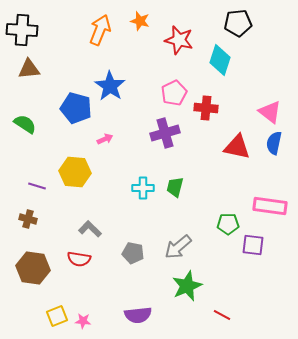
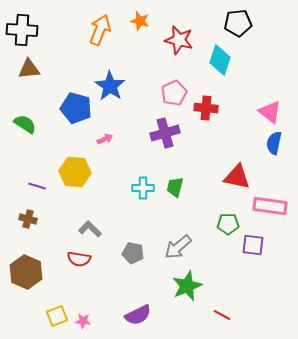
red triangle: moved 30 px down
brown hexagon: moved 7 px left, 4 px down; rotated 16 degrees clockwise
purple semicircle: rotated 20 degrees counterclockwise
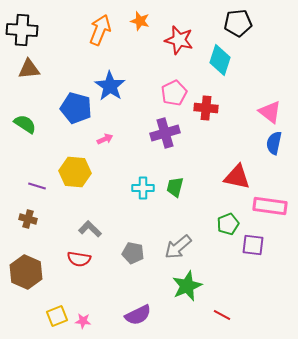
green pentagon: rotated 20 degrees counterclockwise
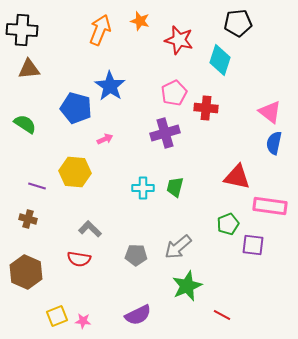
gray pentagon: moved 3 px right, 2 px down; rotated 10 degrees counterclockwise
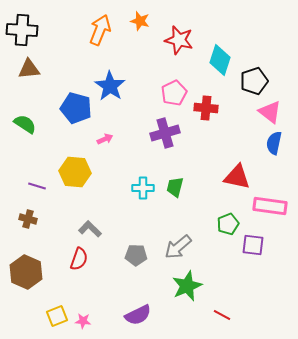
black pentagon: moved 16 px right, 58 px down; rotated 12 degrees counterclockwise
red semicircle: rotated 80 degrees counterclockwise
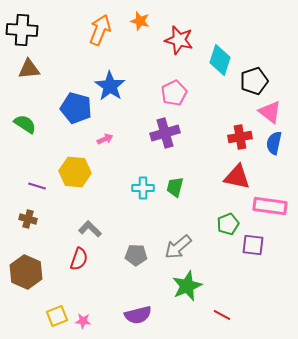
red cross: moved 34 px right, 29 px down; rotated 15 degrees counterclockwise
purple semicircle: rotated 12 degrees clockwise
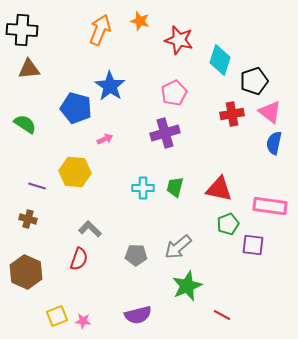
red cross: moved 8 px left, 23 px up
red triangle: moved 18 px left, 12 px down
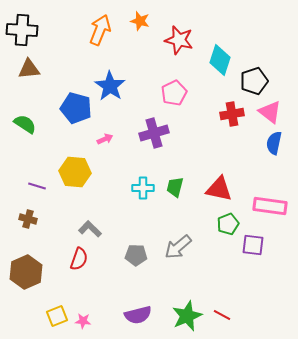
purple cross: moved 11 px left
brown hexagon: rotated 12 degrees clockwise
green star: moved 30 px down
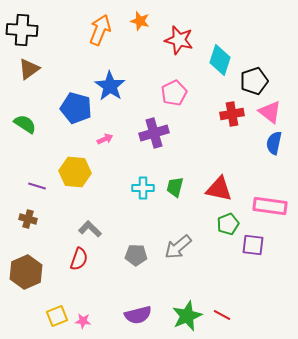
brown triangle: rotated 30 degrees counterclockwise
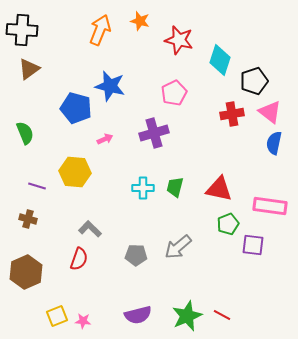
blue star: rotated 20 degrees counterclockwise
green semicircle: moved 9 px down; rotated 35 degrees clockwise
